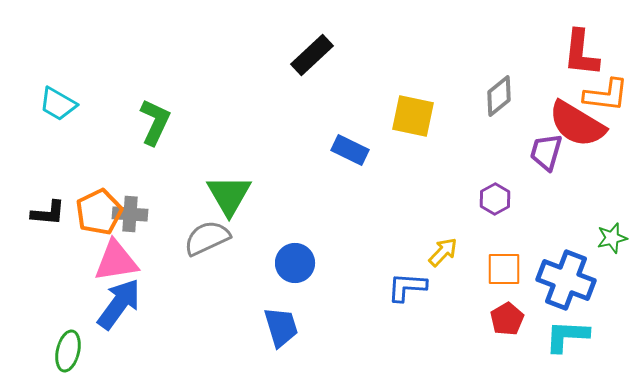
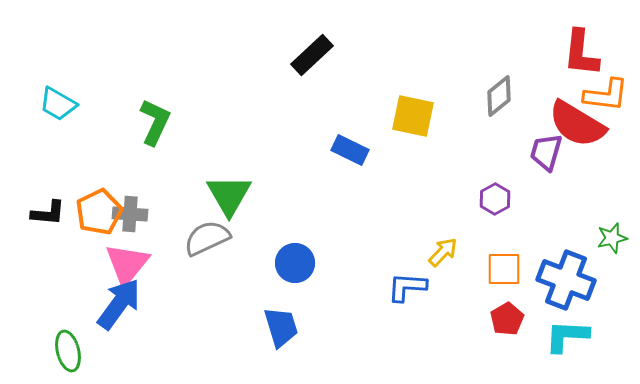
pink triangle: moved 11 px right, 3 px down; rotated 42 degrees counterclockwise
green ellipse: rotated 27 degrees counterclockwise
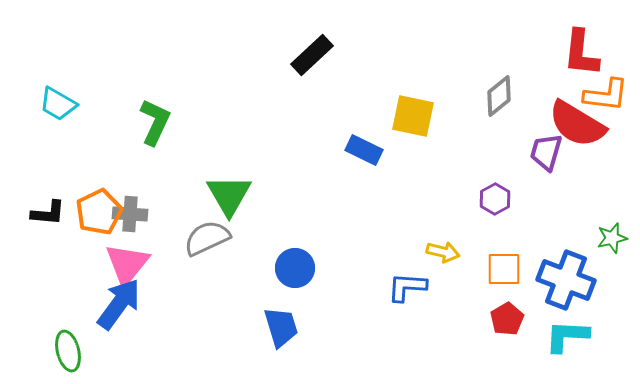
blue rectangle: moved 14 px right
yellow arrow: rotated 60 degrees clockwise
blue circle: moved 5 px down
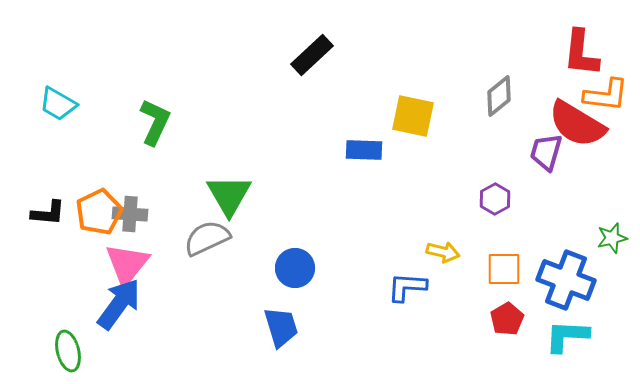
blue rectangle: rotated 24 degrees counterclockwise
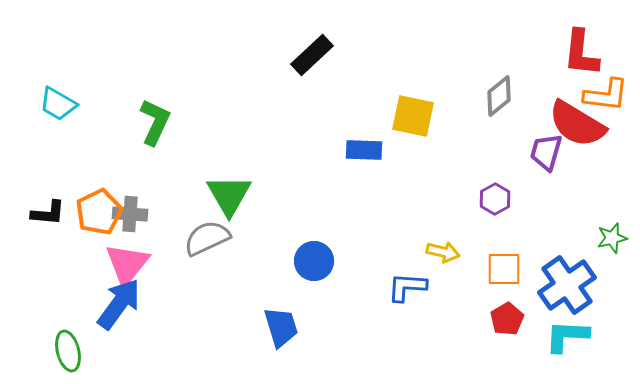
blue circle: moved 19 px right, 7 px up
blue cross: moved 1 px right, 5 px down; rotated 34 degrees clockwise
